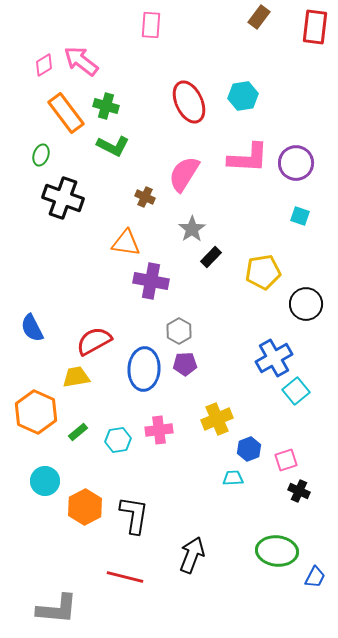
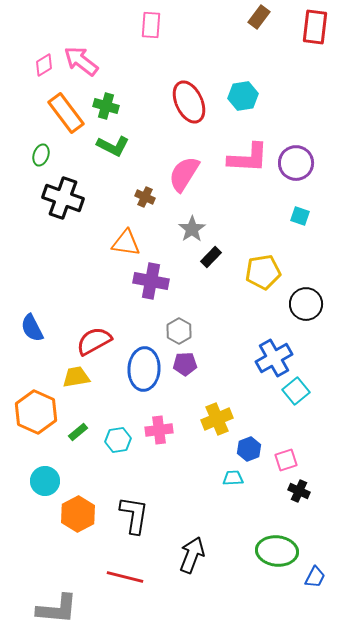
orange hexagon at (85, 507): moved 7 px left, 7 px down
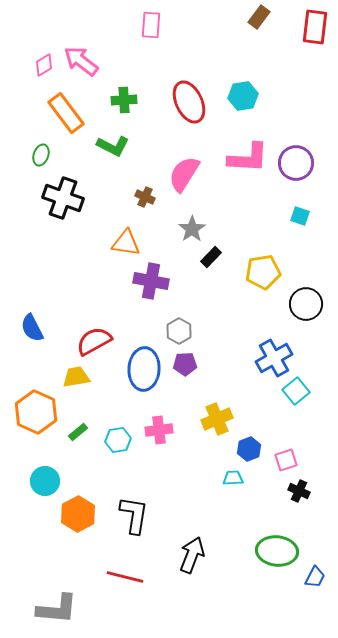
green cross at (106, 106): moved 18 px right, 6 px up; rotated 20 degrees counterclockwise
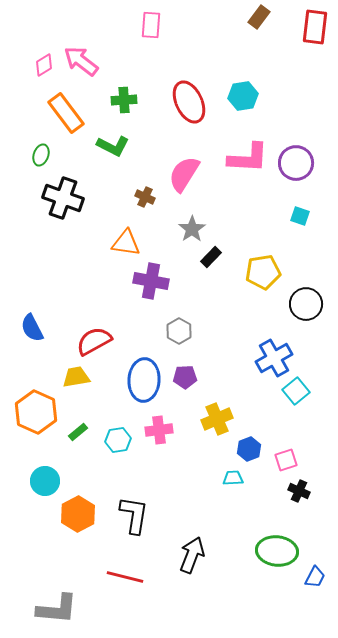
purple pentagon at (185, 364): moved 13 px down
blue ellipse at (144, 369): moved 11 px down
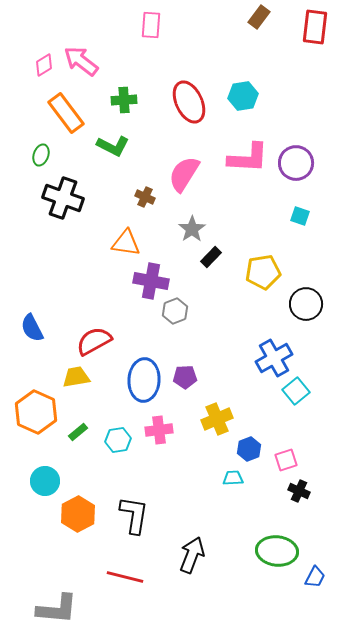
gray hexagon at (179, 331): moved 4 px left, 20 px up; rotated 10 degrees clockwise
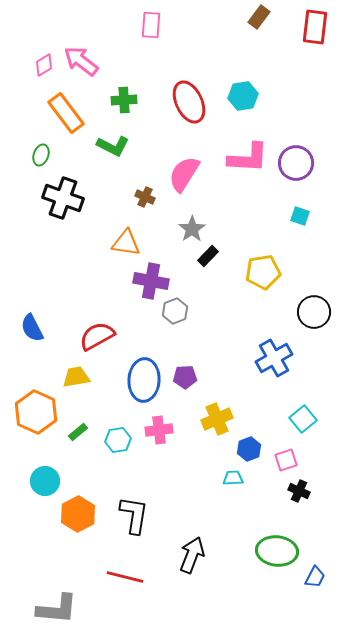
black rectangle at (211, 257): moved 3 px left, 1 px up
black circle at (306, 304): moved 8 px right, 8 px down
red semicircle at (94, 341): moved 3 px right, 5 px up
cyan square at (296, 391): moved 7 px right, 28 px down
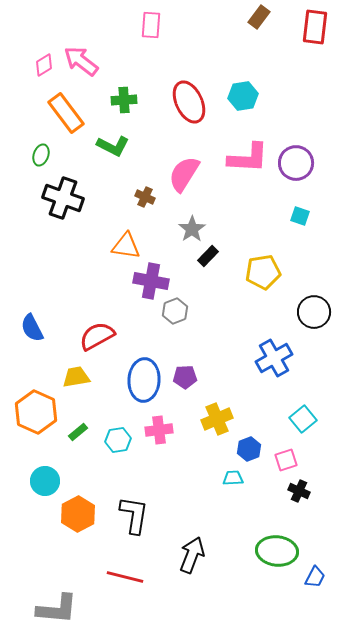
orange triangle at (126, 243): moved 3 px down
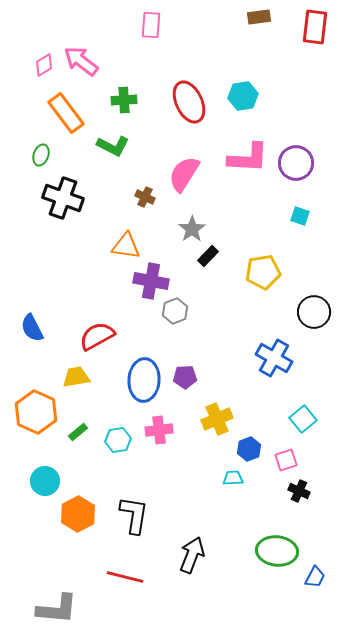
brown rectangle at (259, 17): rotated 45 degrees clockwise
blue cross at (274, 358): rotated 30 degrees counterclockwise
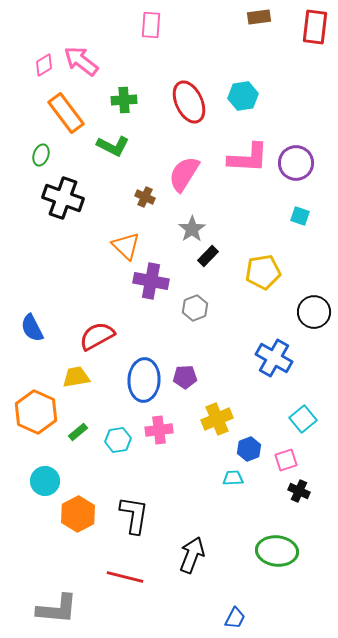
orange triangle at (126, 246): rotated 36 degrees clockwise
gray hexagon at (175, 311): moved 20 px right, 3 px up
blue trapezoid at (315, 577): moved 80 px left, 41 px down
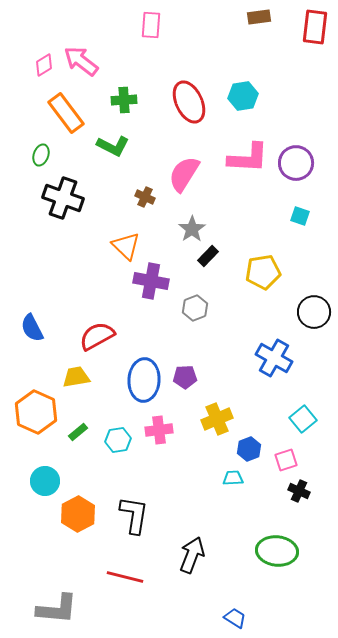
blue trapezoid at (235, 618): rotated 85 degrees counterclockwise
